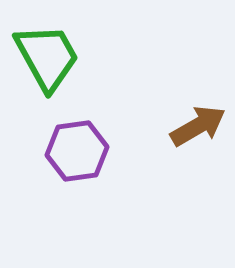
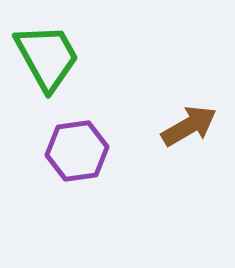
brown arrow: moved 9 px left
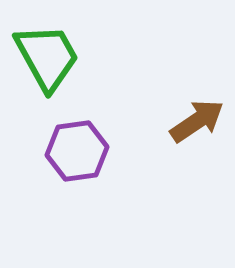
brown arrow: moved 8 px right, 5 px up; rotated 4 degrees counterclockwise
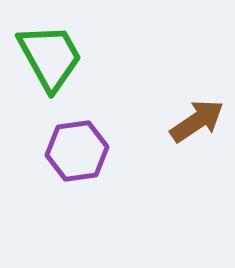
green trapezoid: moved 3 px right
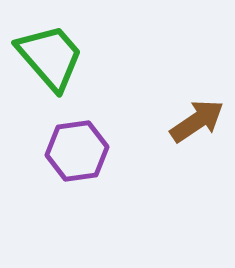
green trapezoid: rotated 12 degrees counterclockwise
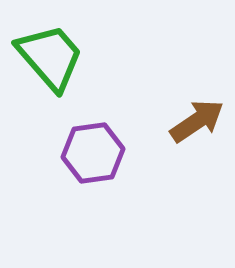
purple hexagon: moved 16 px right, 2 px down
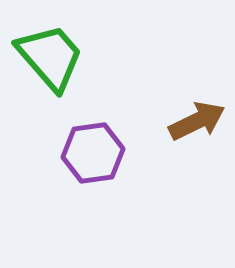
brown arrow: rotated 8 degrees clockwise
